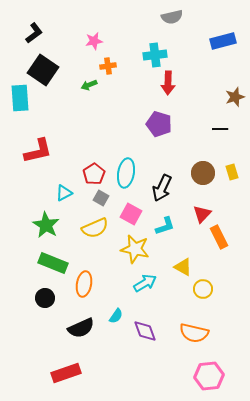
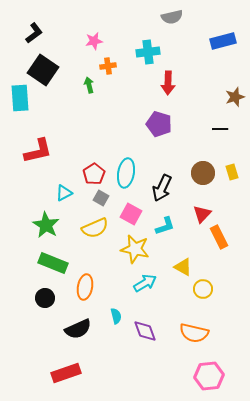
cyan cross: moved 7 px left, 3 px up
green arrow: rotated 98 degrees clockwise
orange ellipse: moved 1 px right, 3 px down
cyan semicircle: rotated 49 degrees counterclockwise
black semicircle: moved 3 px left, 1 px down
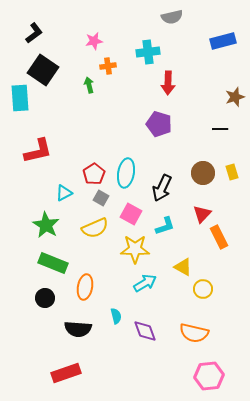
yellow star: rotated 12 degrees counterclockwise
black semicircle: rotated 28 degrees clockwise
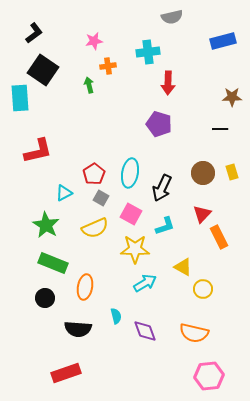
brown star: moved 3 px left; rotated 18 degrees clockwise
cyan ellipse: moved 4 px right
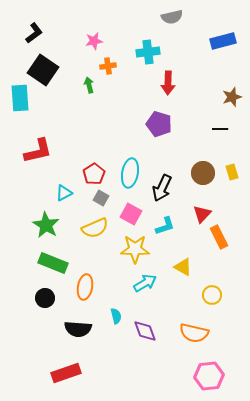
brown star: rotated 18 degrees counterclockwise
yellow circle: moved 9 px right, 6 px down
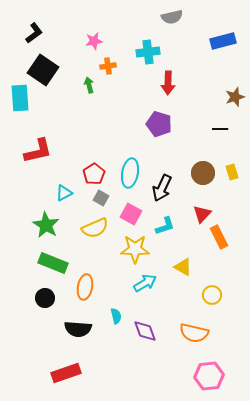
brown star: moved 3 px right
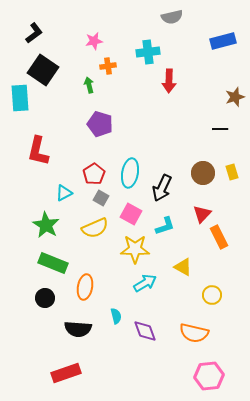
red arrow: moved 1 px right, 2 px up
purple pentagon: moved 59 px left
red L-shape: rotated 116 degrees clockwise
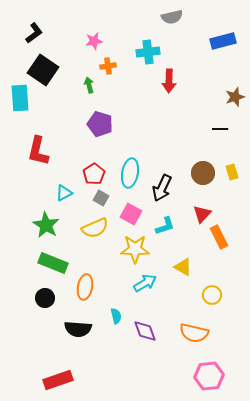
red rectangle: moved 8 px left, 7 px down
